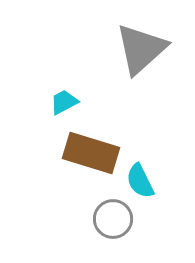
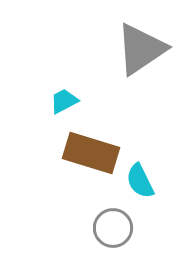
gray triangle: rotated 8 degrees clockwise
cyan trapezoid: moved 1 px up
gray circle: moved 9 px down
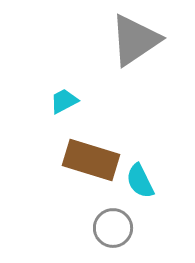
gray triangle: moved 6 px left, 9 px up
brown rectangle: moved 7 px down
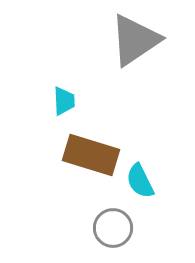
cyan trapezoid: rotated 116 degrees clockwise
brown rectangle: moved 5 px up
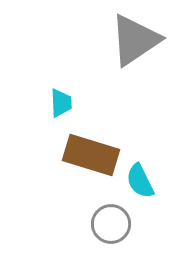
cyan trapezoid: moved 3 px left, 2 px down
gray circle: moved 2 px left, 4 px up
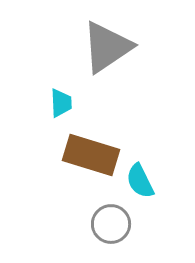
gray triangle: moved 28 px left, 7 px down
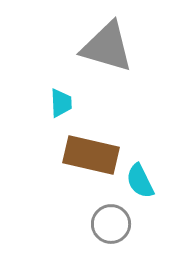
gray triangle: rotated 50 degrees clockwise
brown rectangle: rotated 4 degrees counterclockwise
